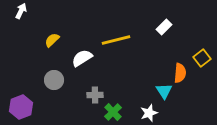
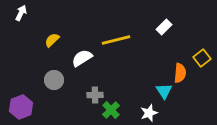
white arrow: moved 2 px down
green cross: moved 2 px left, 2 px up
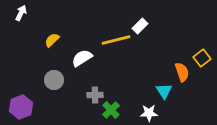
white rectangle: moved 24 px left, 1 px up
orange semicircle: moved 2 px right, 1 px up; rotated 24 degrees counterclockwise
white star: rotated 18 degrees clockwise
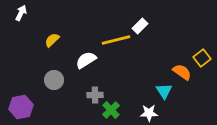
white semicircle: moved 4 px right, 2 px down
orange semicircle: rotated 36 degrees counterclockwise
purple hexagon: rotated 10 degrees clockwise
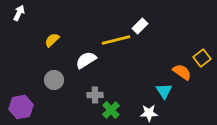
white arrow: moved 2 px left
